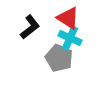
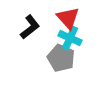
red triangle: rotated 15 degrees clockwise
gray pentagon: moved 2 px right
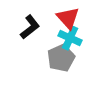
gray pentagon: rotated 24 degrees clockwise
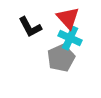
black L-shape: rotated 100 degrees clockwise
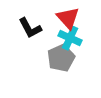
black L-shape: moved 1 px down
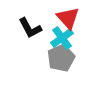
cyan cross: moved 8 px left; rotated 30 degrees clockwise
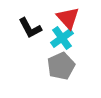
gray pentagon: moved 8 px down
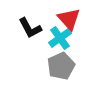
red triangle: moved 1 px right, 1 px down
cyan cross: moved 2 px left
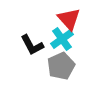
black L-shape: moved 2 px right, 17 px down
cyan cross: moved 2 px right, 1 px down
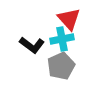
cyan cross: rotated 25 degrees clockwise
black L-shape: rotated 25 degrees counterclockwise
